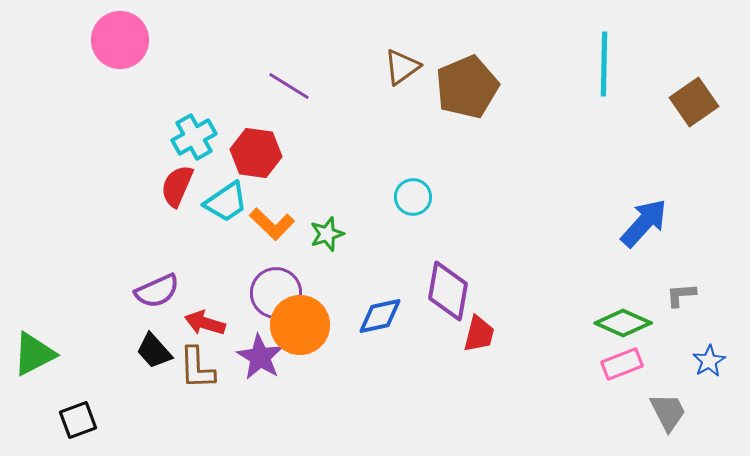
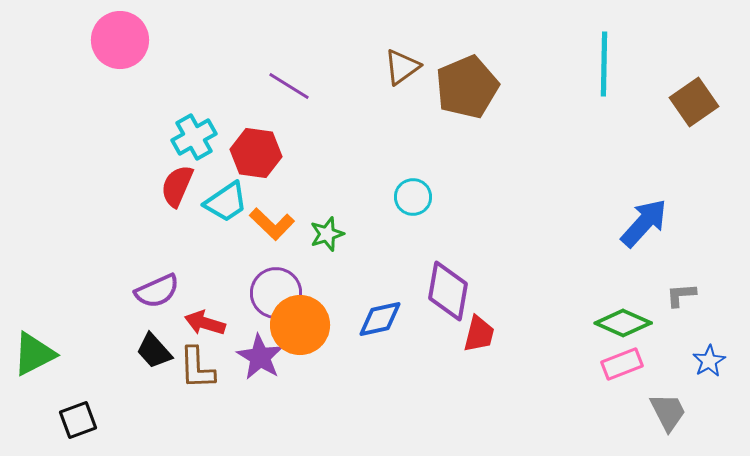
blue diamond: moved 3 px down
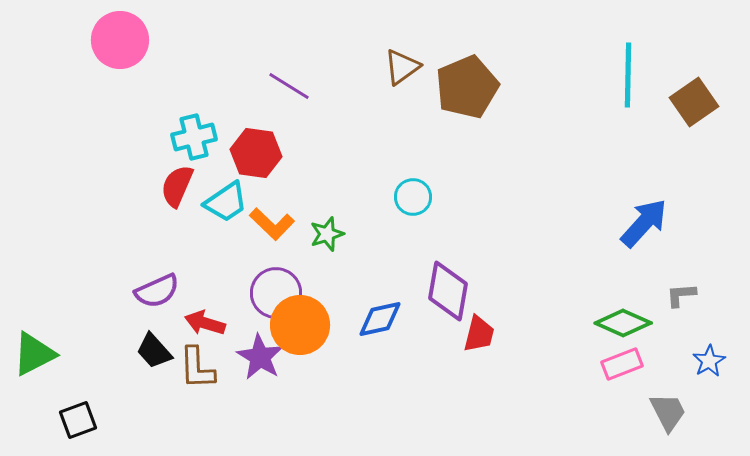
cyan line: moved 24 px right, 11 px down
cyan cross: rotated 15 degrees clockwise
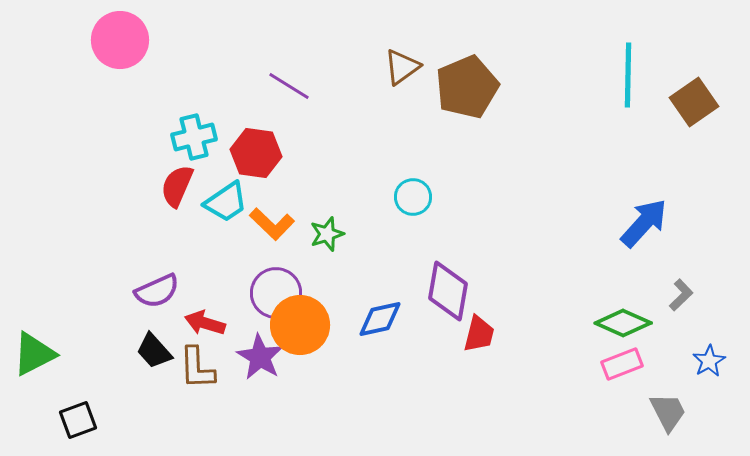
gray L-shape: rotated 140 degrees clockwise
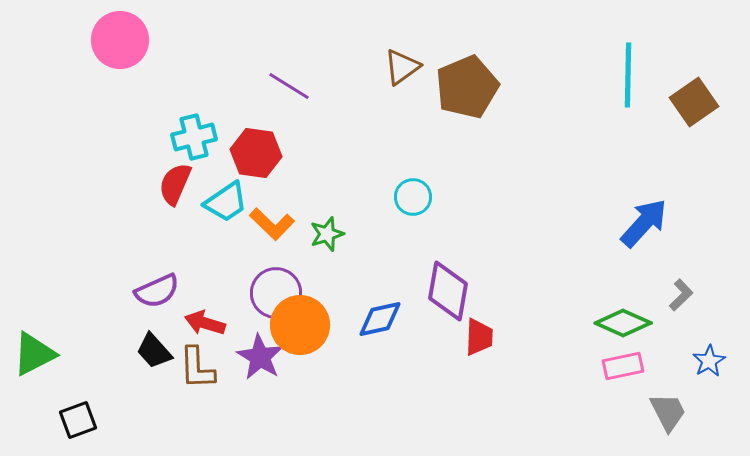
red semicircle: moved 2 px left, 2 px up
red trapezoid: moved 3 px down; rotated 12 degrees counterclockwise
pink rectangle: moved 1 px right, 2 px down; rotated 9 degrees clockwise
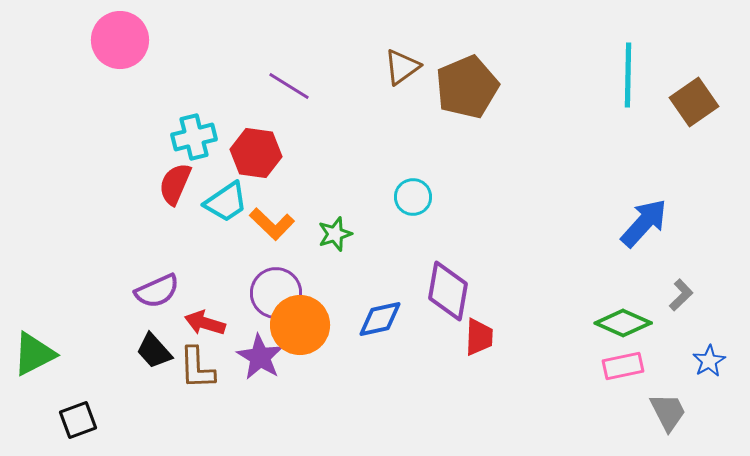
green star: moved 8 px right
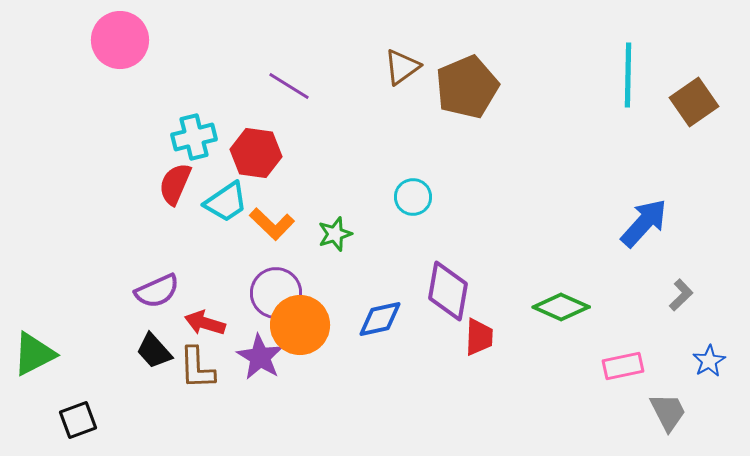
green diamond: moved 62 px left, 16 px up
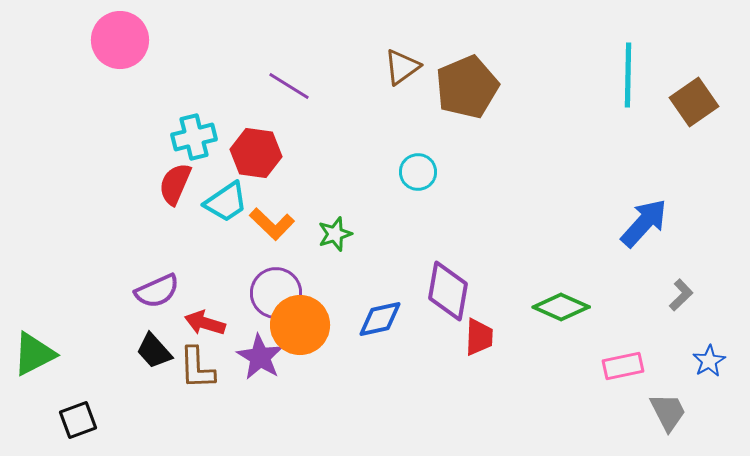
cyan circle: moved 5 px right, 25 px up
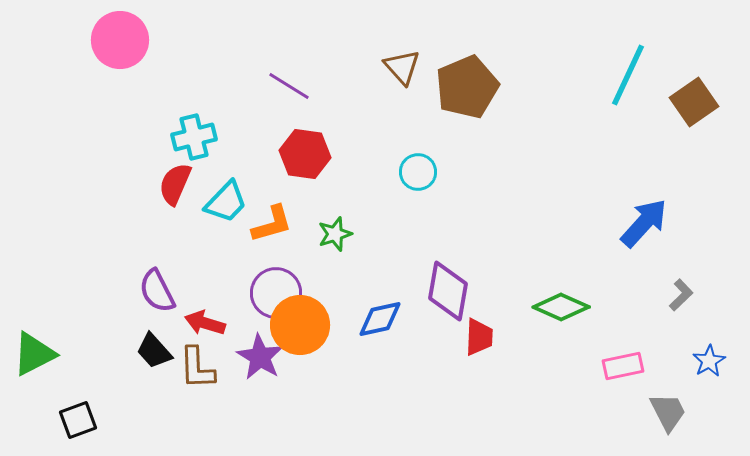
brown triangle: rotated 36 degrees counterclockwise
cyan line: rotated 24 degrees clockwise
red hexagon: moved 49 px right, 1 px down
cyan trapezoid: rotated 12 degrees counterclockwise
orange L-shape: rotated 60 degrees counterclockwise
purple semicircle: rotated 87 degrees clockwise
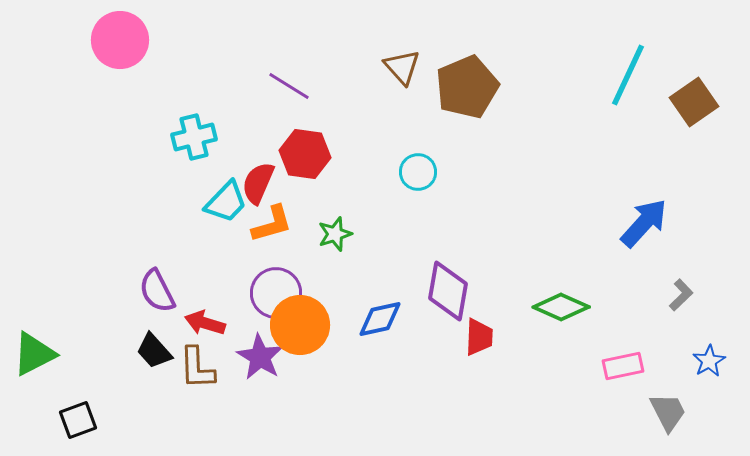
red semicircle: moved 83 px right, 1 px up
